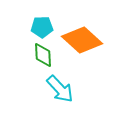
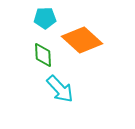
cyan pentagon: moved 3 px right, 9 px up
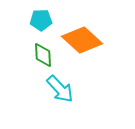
cyan pentagon: moved 4 px left, 2 px down
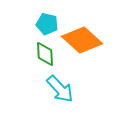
cyan pentagon: moved 6 px right, 4 px down; rotated 15 degrees clockwise
green diamond: moved 2 px right, 1 px up
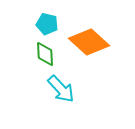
orange diamond: moved 7 px right, 2 px down
cyan arrow: moved 1 px right
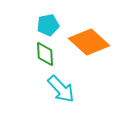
cyan pentagon: moved 1 px right, 1 px down; rotated 25 degrees counterclockwise
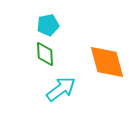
orange diamond: moved 18 px right, 20 px down; rotated 33 degrees clockwise
cyan arrow: rotated 84 degrees counterclockwise
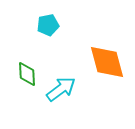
green diamond: moved 18 px left, 20 px down
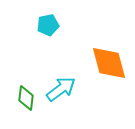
orange diamond: moved 2 px right, 1 px down
green diamond: moved 1 px left, 24 px down; rotated 10 degrees clockwise
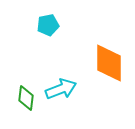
orange diamond: rotated 15 degrees clockwise
cyan arrow: rotated 16 degrees clockwise
